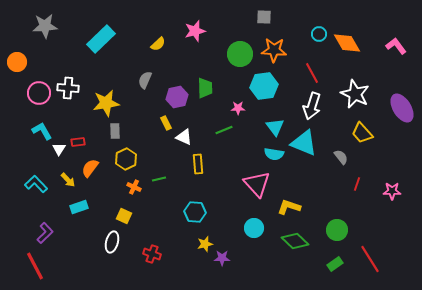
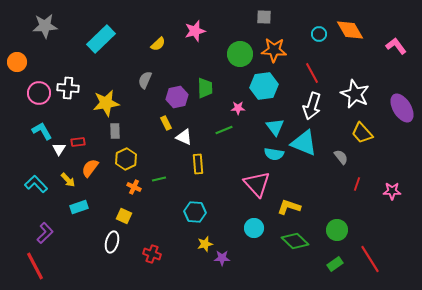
orange diamond at (347, 43): moved 3 px right, 13 px up
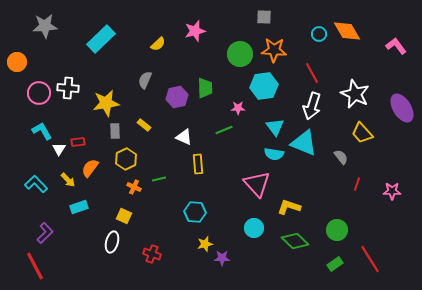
orange diamond at (350, 30): moved 3 px left, 1 px down
yellow rectangle at (166, 123): moved 22 px left, 2 px down; rotated 24 degrees counterclockwise
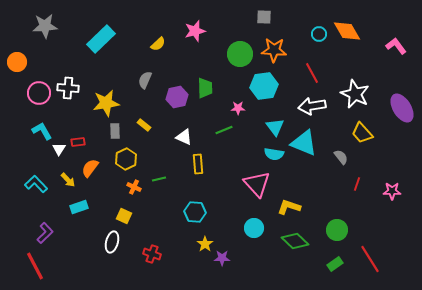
white arrow at (312, 106): rotated 64 degrees clockwise
yellow star at (205, 244): rotated 21 degrees counterclockwise
